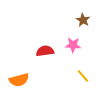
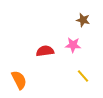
brown star: rotated 16 degrees counterclockwise
orange semicircle: rotated 102 degrees counterclockwise
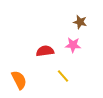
brown star: moved 3 px left, 2 px down
yellow line: moved 20 px left
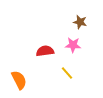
yellow line: moved 4 px right, 3 px up
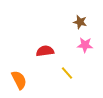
pink star: moved 12 px right
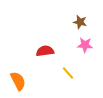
yellow line: moved 1 px right
orange semicircle: moved 1 px left, 1 px down
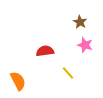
brown star: rotated 16 degrees clockwise
pink star: rotated 14 degrees clockwise
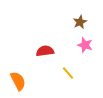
brown star: rotated 16 degrees clockwise
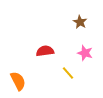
brown star: rotated 16 degrees counterclockwise
pink star: moved 8 px down
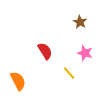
red semicircle: rotated 66 degrees clockwise
yellow line: moved 1 px right
